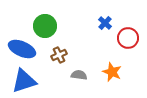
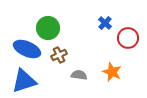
green circle: moved 3 px right, 2 px down
blue ellipse: moved 5 px right
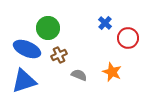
gray semicircle: rotated 14 degrees clockwise
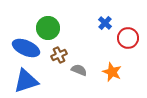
blue ellipse: moved 1 px left, 1 px up
gray semicircle: moved 5 px up
blue triangle: moved 2 px right
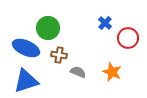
brown cross: rotated 35 degrees clockwise
gray semicircle: moved 1 px left, 2 px down
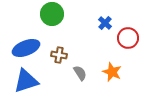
green circle: moved 4 px right, 14 px up
blue ellipse: rotated 44 degrees counterclockwise
gray semicircle: moved 2 px right, 1 px down; rotated 35 degrees clockwise
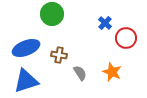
red circle: moved 2 px left
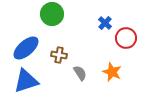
blue ellipse: rotated 20 degrees counterclockwise
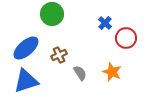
brown cross: rotated 35 degrees counterclockwise
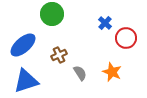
blue ellipse: moved 3 px left, 3 px up
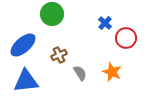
blue triangle: rotated 12 degrees clockwise
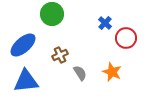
brown cross: moved 1 px right
